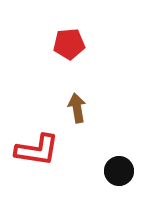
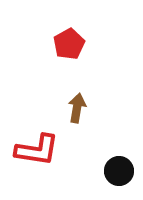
red pentagon: rotated 24 degrees counterclockwise
brown arrow: rotated 20 degrees clockwise
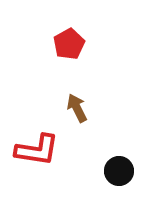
brown arrow: rotated 36 degrees counterclockwise
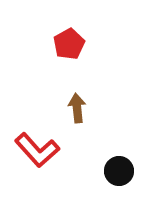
brown arrow: rotated 20 degrees clockwise
red L-shape: rotated 39 degrees clockwise
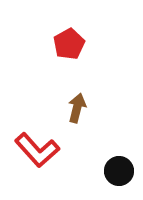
brown arrow: rotated 20 degrees clockwise
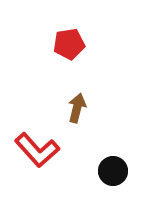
red pentagon: rotated 20 degrees clockwise
black circle: moved 6 px left
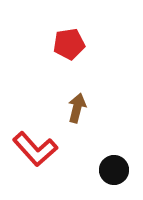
red L-shape: moved 2 px left, 1 px up
black circle: moved 1 px right, 1 px up
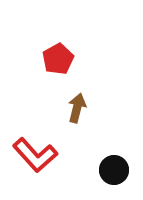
red pentagon: moved 11 px left, 15 px down; rotated 20 degrees counterclockwise
red L-shape: moved 6 px down
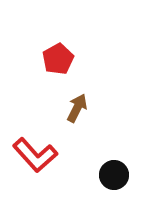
brown arrow: rotated 12 degrees clockwise
black circle: moved 5 px down
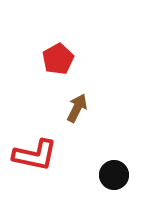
red L-shape: rotated 36 degrees counterclockwise
